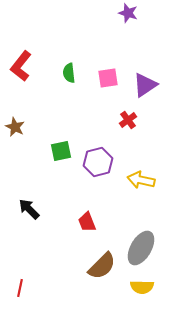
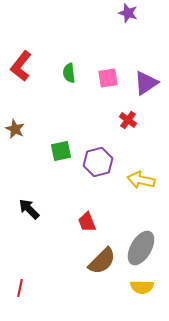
purple triangle: moved 1 px right, 2 px up
red cross: rotated 18 degrees counterclockwise
brown star: moved 2 px down
brown semicircle: moved 5 px up
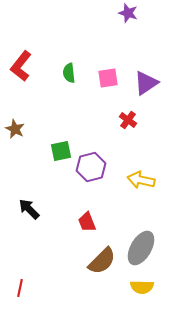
purple hexagon: moved 7 px left, 5 px down
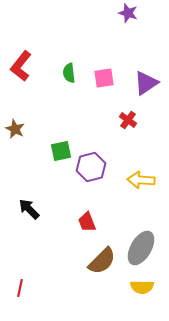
pink square: moved 4 px left
yellow arrow: rotated 8 degrees counterclockwise
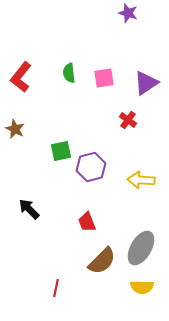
red L-shape: moved 11 px down
red line: moved 36 px right
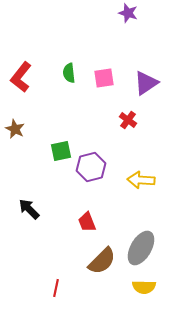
yellow semicircle: moved 2 px right
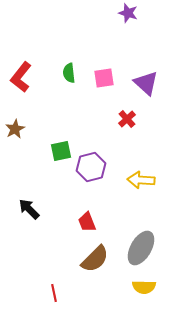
purple triangle: rotated 44 degrees counterclockwise
red cross: moved 1 px left, 1 px up; rotated 12 degrees clockwise
brown star: rotated 18 degrees clockwise
brown semicircle: moved 7 px left, 2 px up
red line: moved 2 px left, 5 px down; rotated 24 degrees counterclockwise
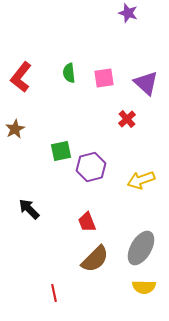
yellow arrow: rotated 24 degrees counterclockwise
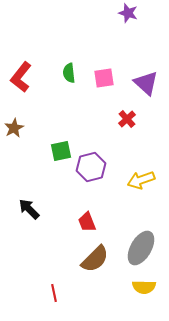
brown star: moved 1 px left, 1 px up
